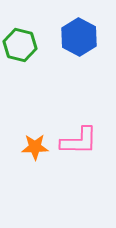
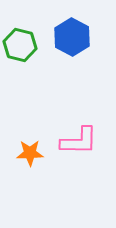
blue hexagon: moved 7 px left
orange star: moved 5 px left, 6 px down
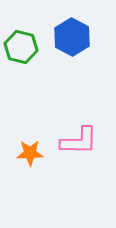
green hexagon: moved 1 px right, 2 px down
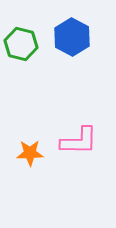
green hexagon: moved 3 px up
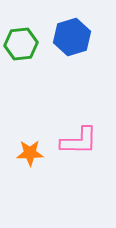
blue hexagon: rotated 15 degrees clockwise
green hexagon: rotated 20 degrees counterclockwise
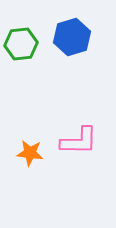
orange star: rotated 8 degrees clockwise
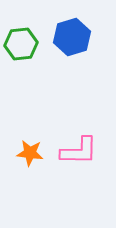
pink L-shape: moved 10 px down
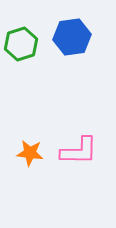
blue hexagon: rotated 9 degrees clockwise
green hexagon: rotated 12 degrees counterclockwise
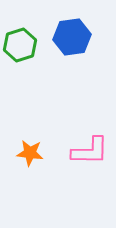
green hexagon: moved 1 px left, 1 px down
pink L-shape: moved 11 px right
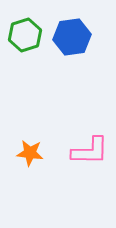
green hexagon: moved 5 px right, 10 px up
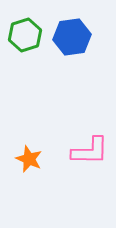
orange star: moved 1 px left, 6 px down; rotated 16 degrees clockwise
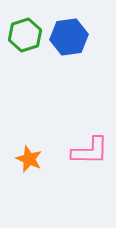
blue hexagon: moved 3 px left
